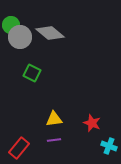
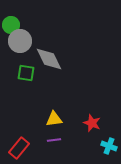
gray diamond: moved 1 px left, 26 px down; rotated 24 degrees clockwise
gray circle: moved 4 px down
green square: moved 6 px left; rotated 18 degrees counterclockwise
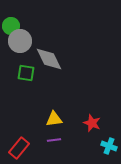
green circle: moved 1 px down
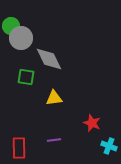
gray circle: moved 1 px right, 3 px up
green square: moved 4 px down
yellow triangle: moved 21 px up
red rectangle: rotated 40 degrees counterclockwise
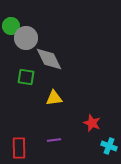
gray circle: moved 5 px right
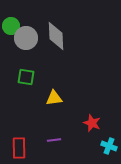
gray diamond: moved 7 px right, 23 px up; rotated 24 degrees clockwise
